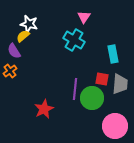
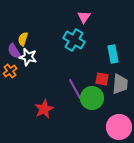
white star: moved 1 px left, 33 px down
yellow semicircle: moved 3 px down; rotated 32 degrees counterclockwise
purple line: rotated 35 degrees counterclockwise
pink circle: moved 4 px right, 1 px down
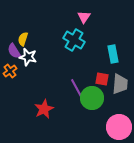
purple line: moved 2 px right
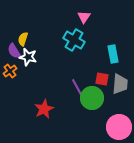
purple line: moved 1 px right
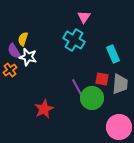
cyan rectangle: rotated 12 degrees counterclockwise
orange cross: moved 1 px up
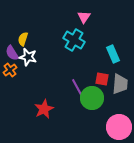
purple semicircle: moved 2 px left, 2 px down
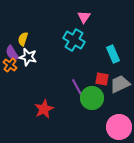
orange cross: moved 5 px up; rotated 16 degrees counterclockwise
gray trapezoid: rotated 120 degrees counterclockwise
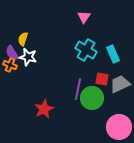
cyan cross: moved 12 px right, 10 px down
orange cross: rotated 16 degrees counterclockwise
purple line: rotated 40 degrees clockwise
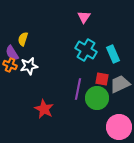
white star: moved 1 px right, 9 px down; rotated 24 degrees counterclockwise
green circle: moved 5 px right
red star: rotated 18 degrees counterclockwise
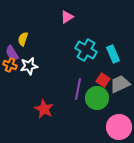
pink triangle: moved 17 px left; rotated 24 degrees clockwise
red square: moved 1 px right, 1 px down; rotated 24 degrees clockwise
